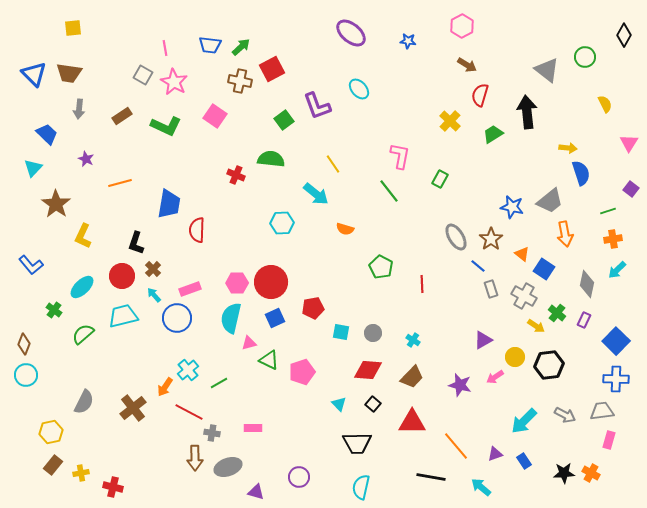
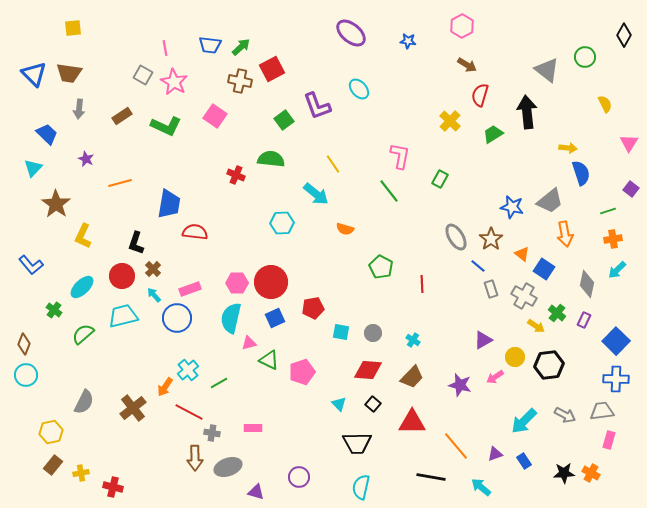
red semicircle at (197, 230): moved 2 px left, 2 px down; rotated 95 degrees clockwise
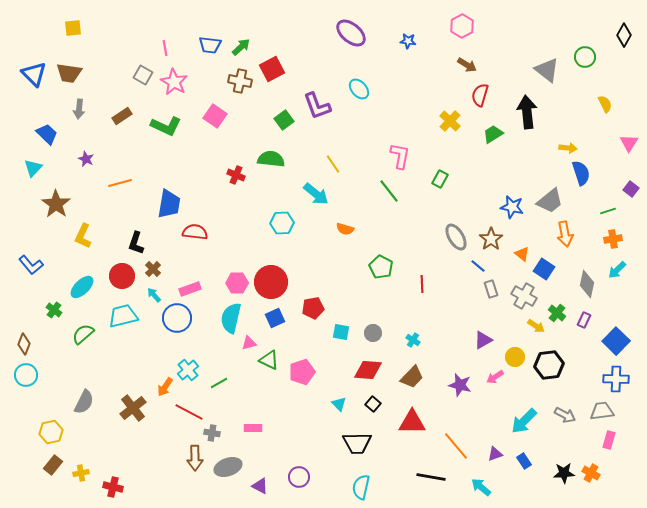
purple triangle at (256, 492): moved 4 px right, 6 px up; rotated 12 degrees clockwise
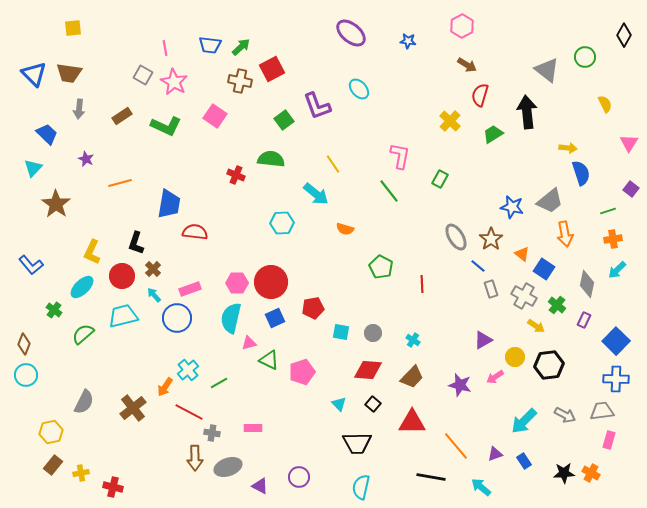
yellow L-shape at (83, 236): moved 9 px right, 16 px down
green cross at (557, 313): moved 8 px up
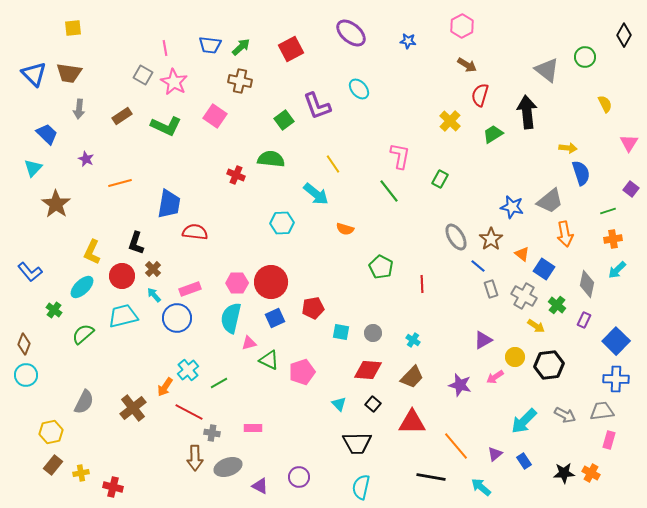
red square at (272, 69): moved 19 px right, 20 px up
blue L-shape at (31, 265): moved 1 px left, 7 px down
purple triangle at (495, 454): rotated 21 degrees counterclockwise
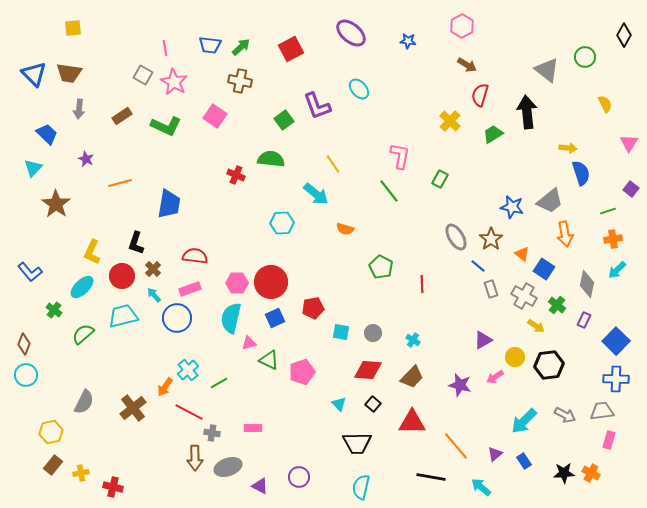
red semicircle at (195, 232): moved 24 px down
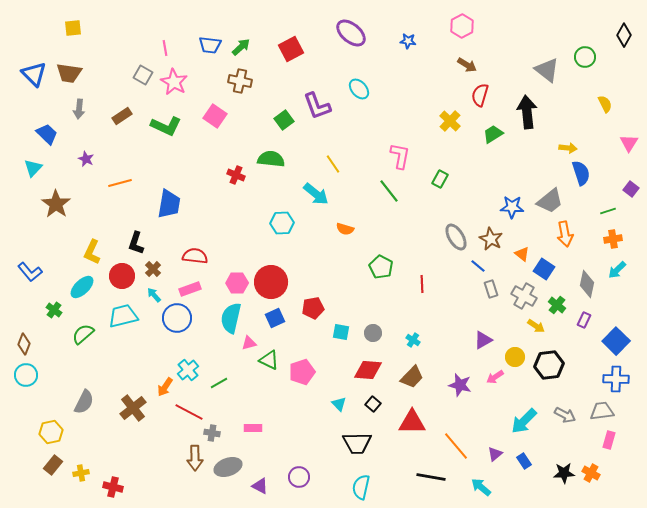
blue star at (512, 207): rotated 10 degrees counterclockwise
brown star at (491, 239): rotated 10 degrees counterclockwise
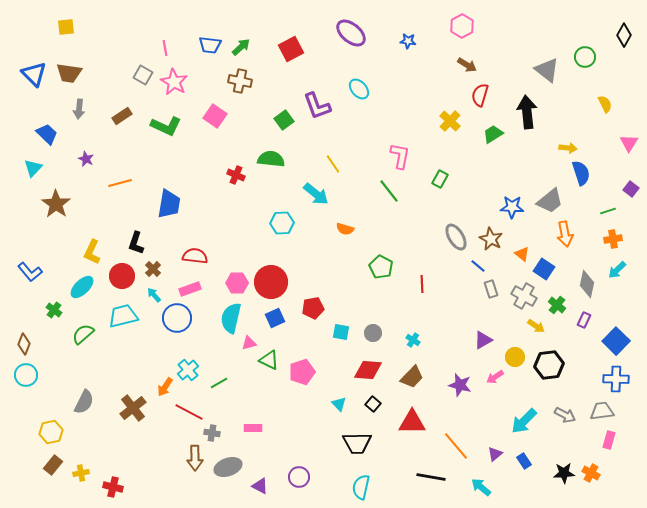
yellow square at (73, 28): moved 7 px left, 1 px up
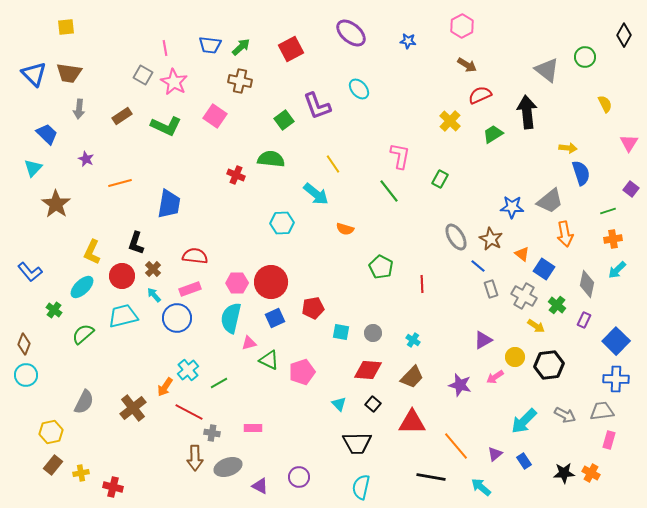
red semicircle at (480, 95): rotated 50 degrees clockwise
